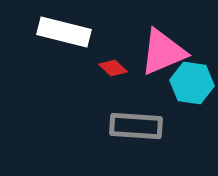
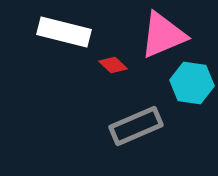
pink triangle: moved 17 px up
red diamond: moved 3 px up
gray rectangle: rotated 27 degrees counterclockwise
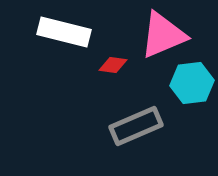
red diamond: rotated 36 degrees counterclockwise
cyan hexagon: rotated 15 degrees counterclockwise
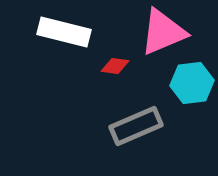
pink triangle: moved 3 px up
red diamond: moved 2 px right, 1 px down
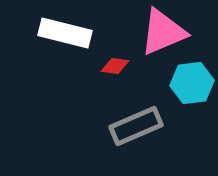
white rectangle: moved 1 px right, 1 px down
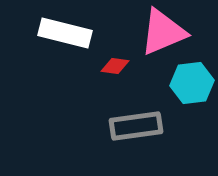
gray rectangle: rotated 15 degrees clockwise
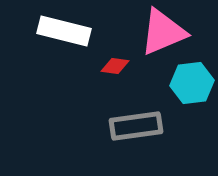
white rectangle: moved 1 px left, 2 px up
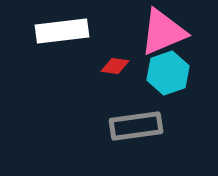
white rectangle: moved 2 px left; rotated 21 degrees counterclockwise
cyan hexagon: moved 24 px left, 10 px up; rotated 12 degrees counterclockwise
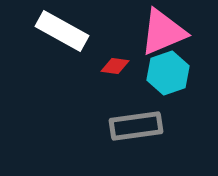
white rectangle: rotated 36 degrees clockwise
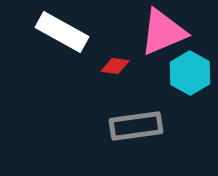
white rectangle: moved 1 px down
cyan hexagon: moved 22 px right; rotated 12 degrees counterclockwise
